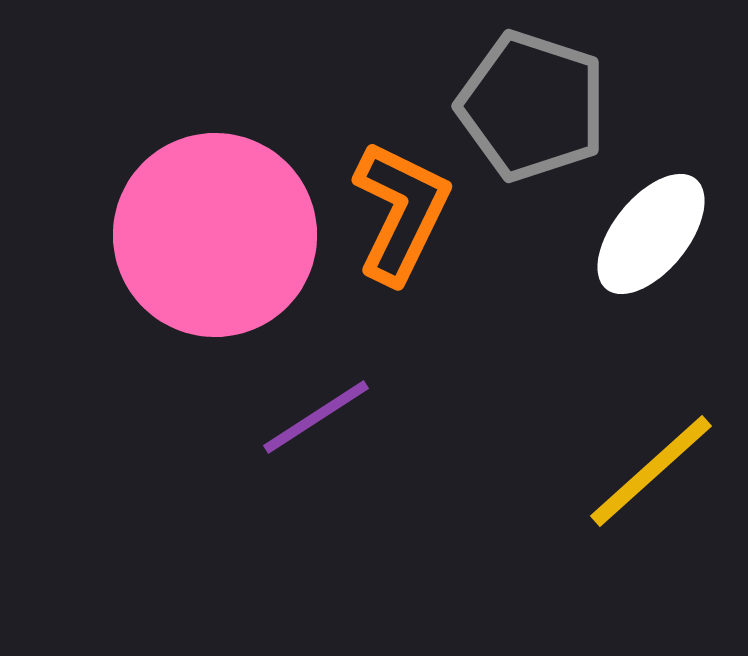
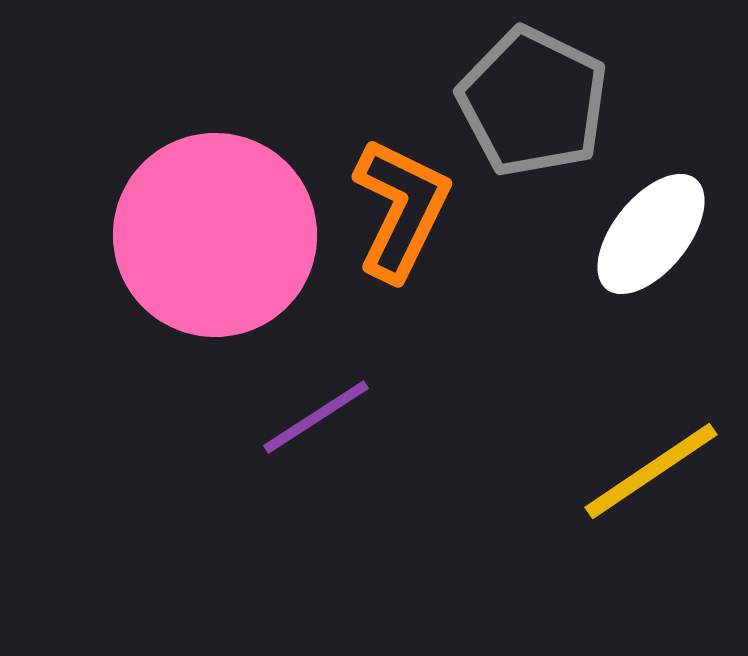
gray pentagon: moved 1 px right, 4 px up; rotated 8 degrees clockwise
orange L-shape: moved 3 px up
yellow line: rotated 8 degrees clockwise
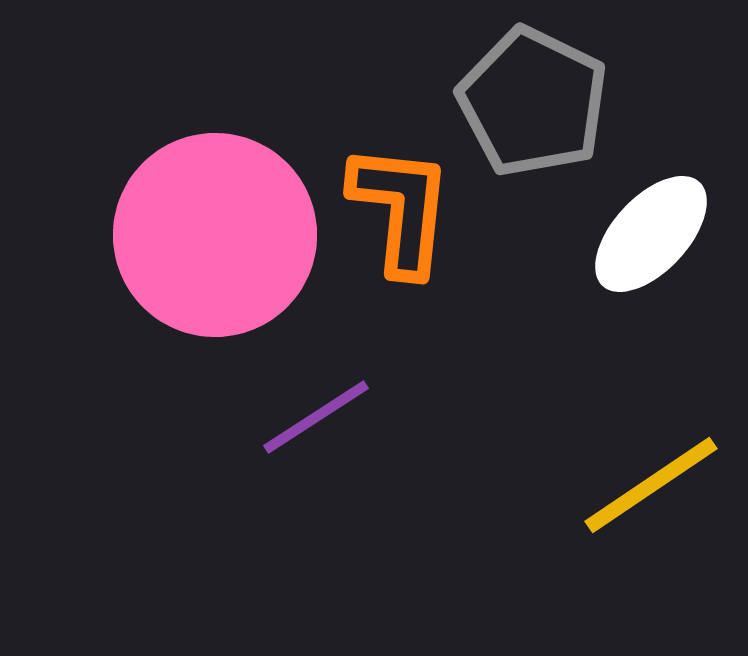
orange L-shape: rotated 20 degrees counterclockwise
white ellipse: rotated 4 degrees clockwise
yellow line: moved 14 px down
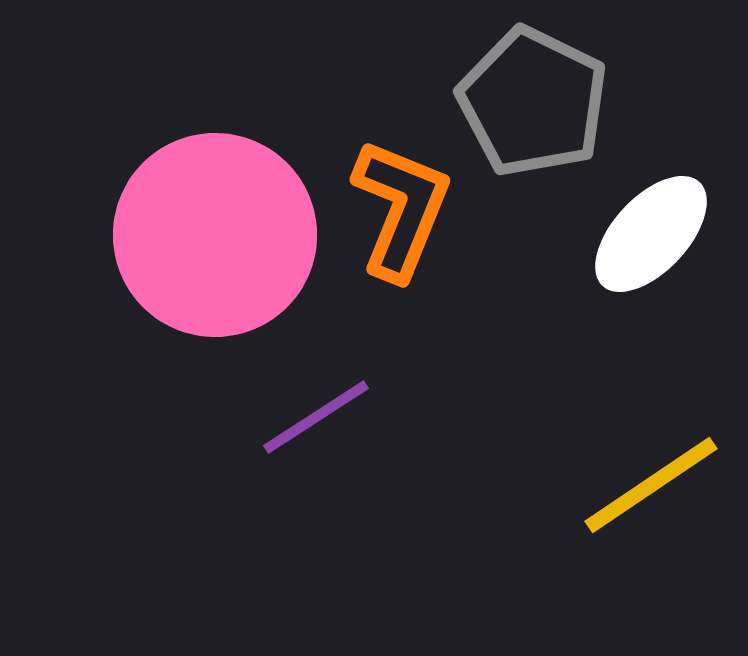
orange L-shape: rotated 16 degrees clockwise
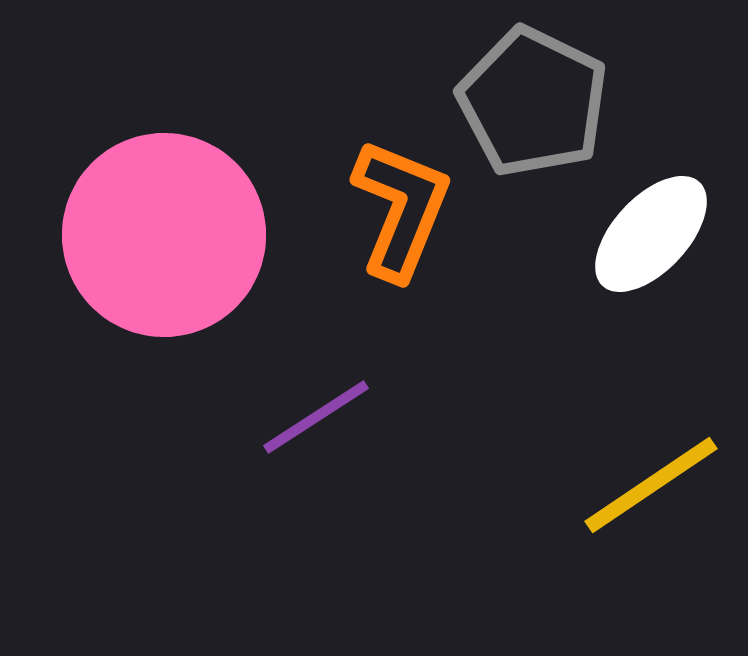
pink circle: moved 51 px left
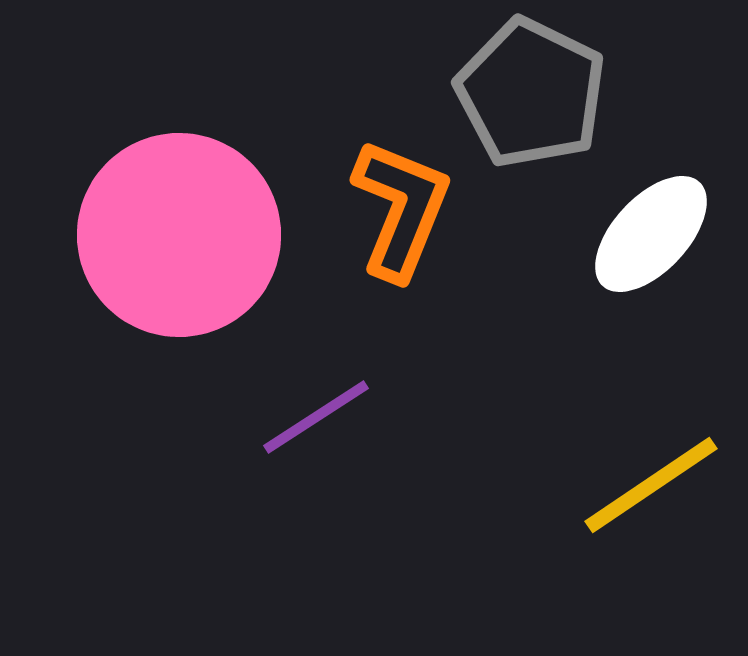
gray pentagon: moved 2 px left, 9 px up
pink circle: moved 15 px right
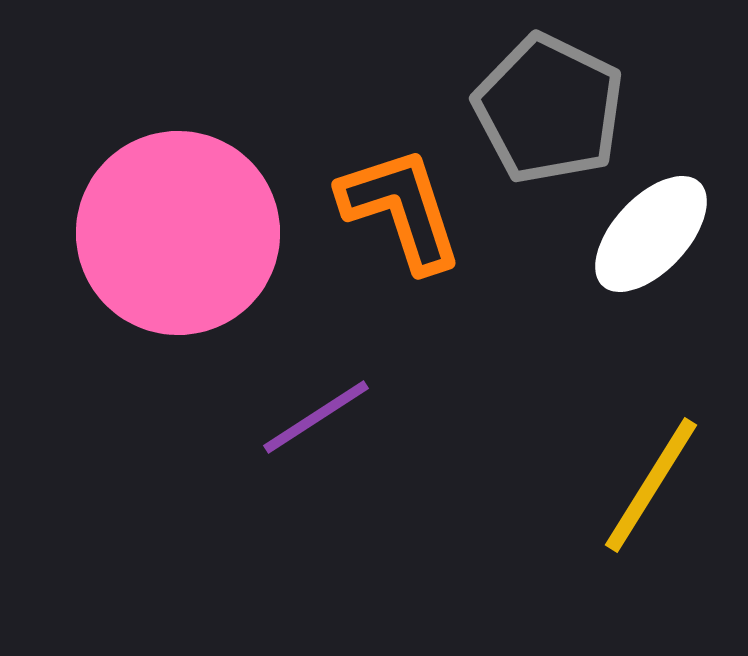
gray pentagon: moved 18 px right, 16 px down
orange L-shape: rotated 40 degrees counterclockwise
pink circle: moved 1 px left, 2 px up
yellow line: rotated 24 degrees counterclockwise
